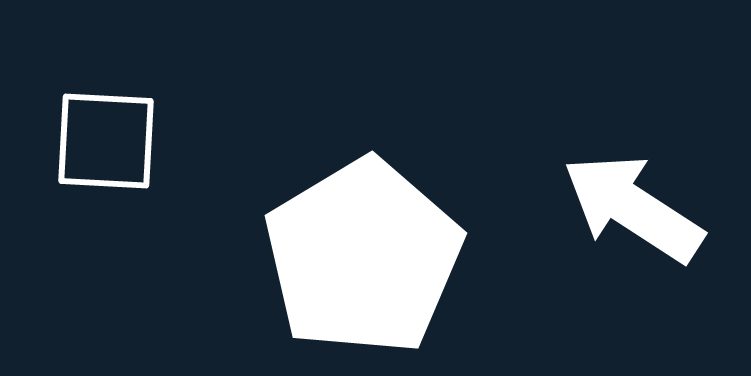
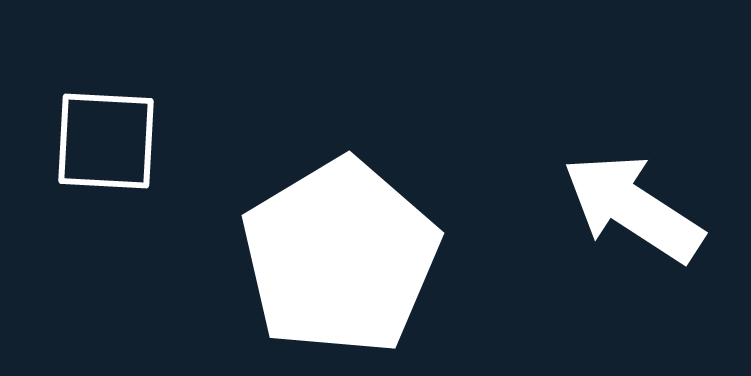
white pentagon: moved 23 px left
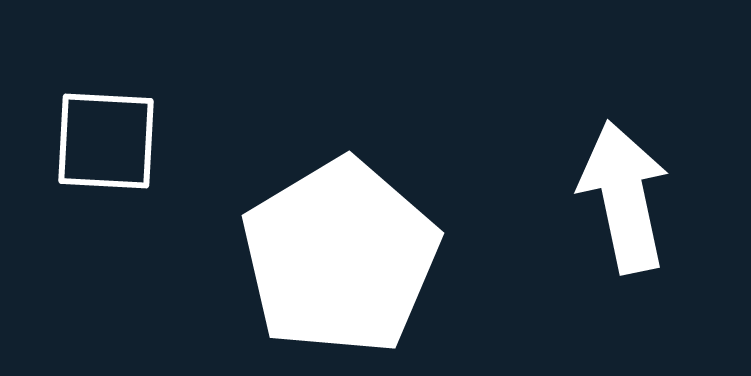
white arrow: moved 9 px left, 11 px up; rotated 45 degrees clockwise
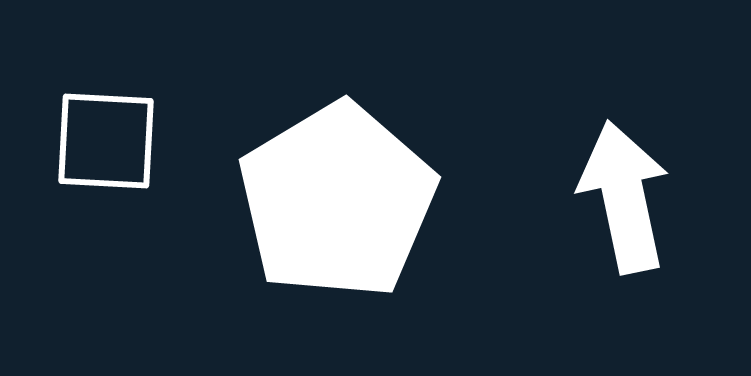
white pentagon: moved 3 px left, 56 px up
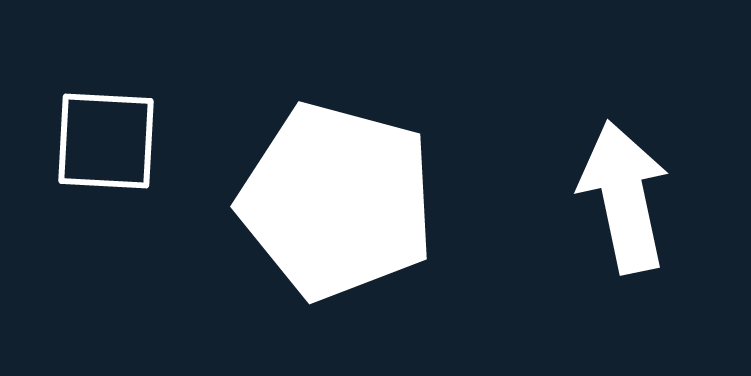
white pentagon: rotated 26 degrees counterclockwise
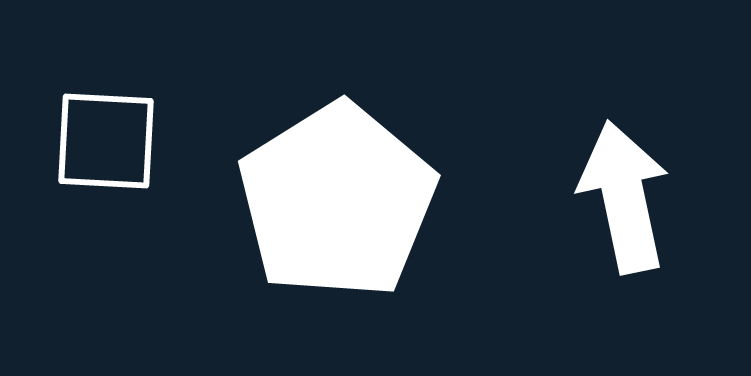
white pentagon: rotated 25 degrees clockwise
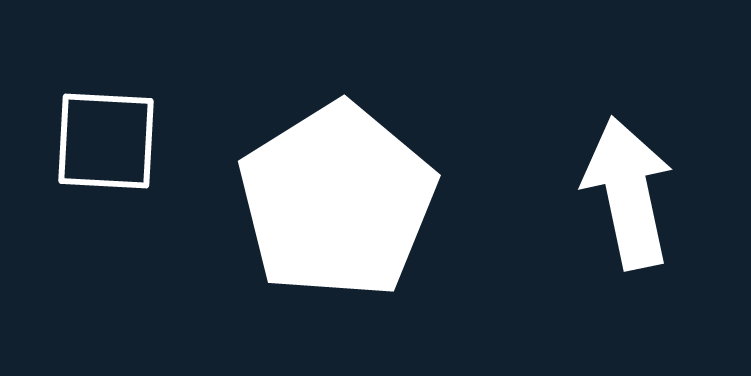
white arrow: moved 4 px right, 4 px up
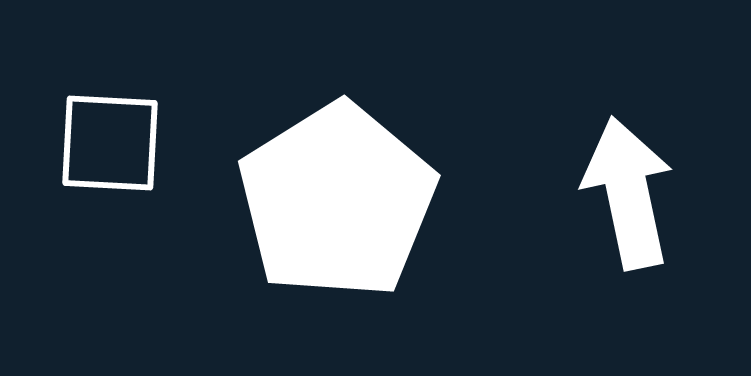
white square: moved 4 px right, 2 px down
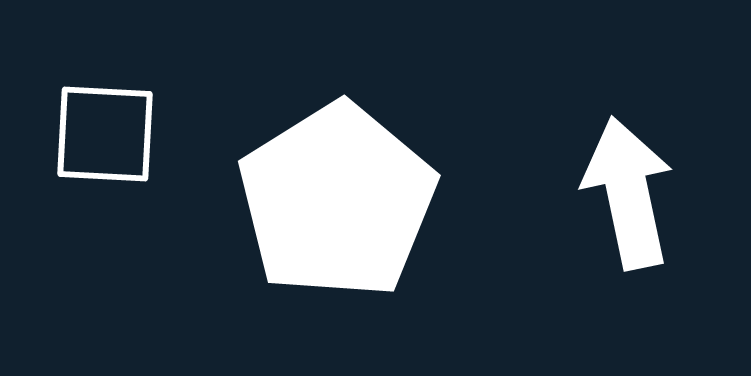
white square: moved 5 px left, 9 px up
